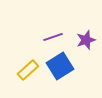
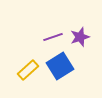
purple star: moved 6 px left, 3 px up
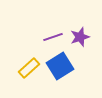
yellow rectangle: moved 1 px right, 2 px up
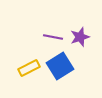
purple line: rotated 30 degrees clockwise
yellow rectangle: rotated 15 degrees clockwise
